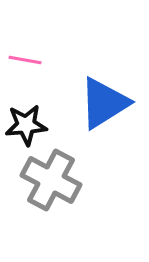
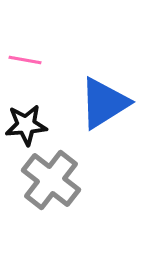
gray cross: rotated 10 degrees clockwise
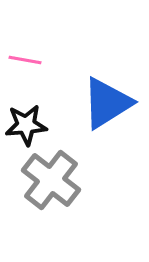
blue triangle: moved 3 px right
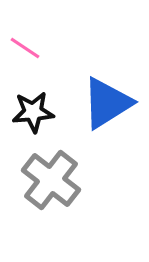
pink line: moved 12 px up; rotated 24 degrees clockwise
black star: moved 7 px right, 13 px up
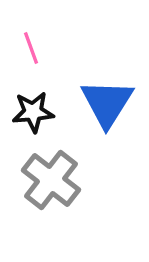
pink line: moved 6 px right; rotated 36 degrees clockwise
blue triangle: rotated 26 degrees counterclockwise
